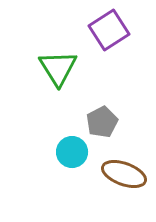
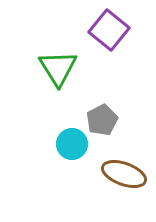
purple square: rotated 18 degrees counterclockwise
gray pentagon: moved 2 px up
cyan circle: moved 8 px up
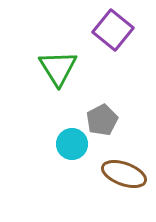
purple square: moved 4 px right
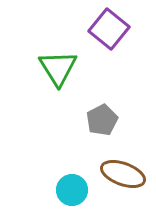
purple square: moved 4 px left, 1 px up
cyan circle: moved 46 px down
brown ellipse: moved 1 px left
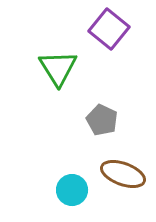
gray pentagon: rotated 20 degrees counterclockwise
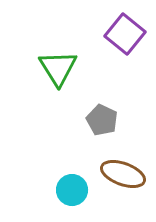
purple square: moved 16 px right, 5 px down
